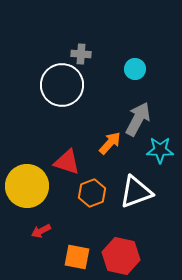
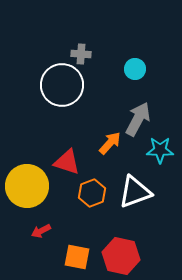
white triangle: moved 1 px left
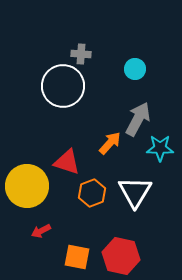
white circle: moved 1 px right, 1 px down
cyan star: moved 2 px up
white triangle: rotated 39 degrees counterclockwise
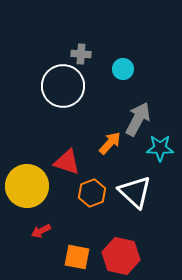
cyan circle: moved 12 px left
white triangle: rotated 18 degrees counterclockwise
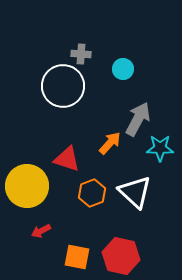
red triangle: moved 3 px up
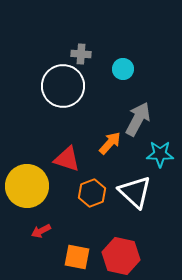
cyan star: moved 6 px down
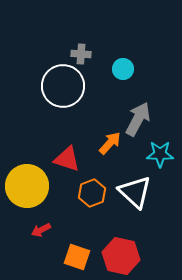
red arrow: moved 1 px up
orange square: rotated 8 degrees clockwise
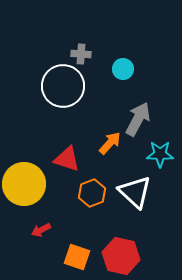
yellow circle: moved 3 px left, 2 px up
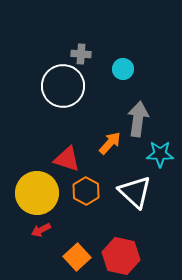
gray arrow: rotated 20 degrees counterclockwise
yellow circle: moved 13 px right, 9 px down
orange hexagon: moved 6 px left, 2 px up; rotated 12 degrees counterclockwise
orange square: rotated 28 degrees clockwise
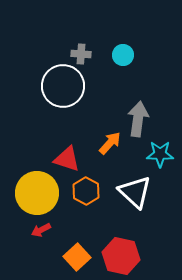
cyan circle: moved 14 px up
